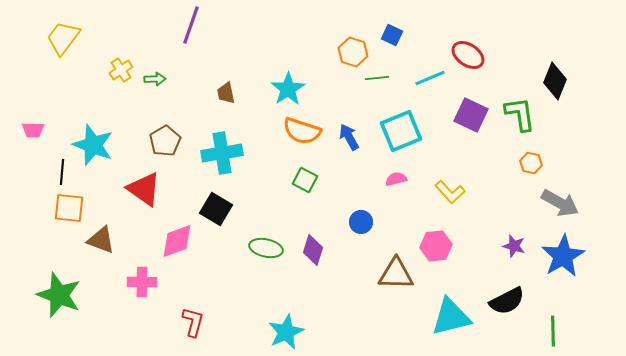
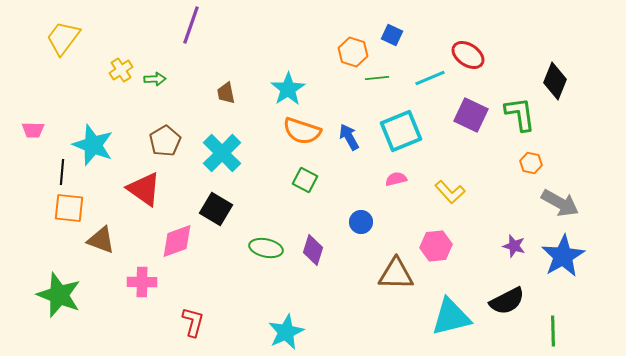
cyan cross at (222, 153): rotated 36 degrees counterclockwise
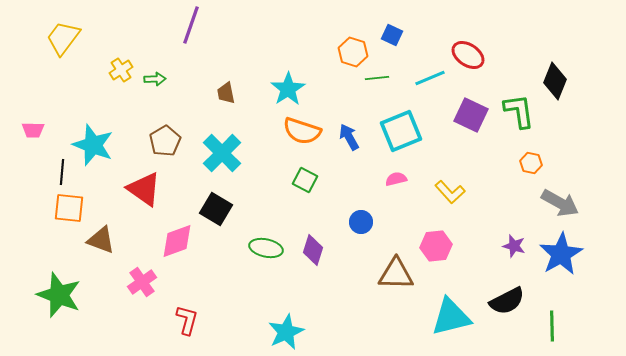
green L-shape at (520, 114): moved 1 px left, 3 px up
blue star at (563, 256): moved 2 px left, 2 px up
pink cross at (142, 282): rotated 36 degrees counterclockwise
red L-shape at (193, 322): moved 6 px left, 2 px up
green line at (553, 331): moved 1 px left, 5 px up
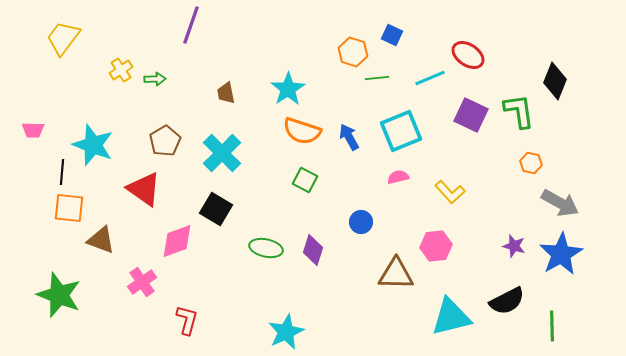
pink semicircle at (396, 179): moved 2 px right, 2 px up
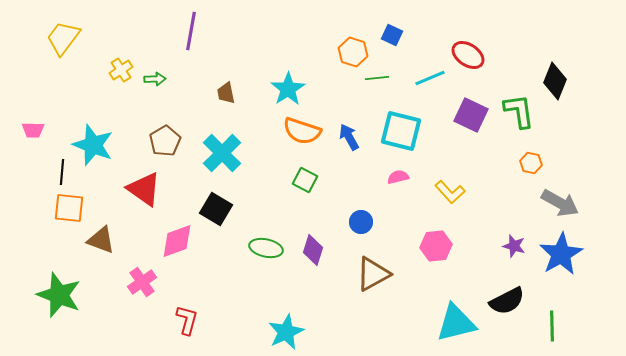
purple line at (191, 25): moved 6 px down; rotated 9 degrees counterclockwise
cyan square at (401, 131): rotated 36 degrees clockwise
brown triangle at (396, 274): moved 23 px left; rotated 30 degrees counterclockwise
cyan triangle at (451, 317): moved 5 px right, 6 px down
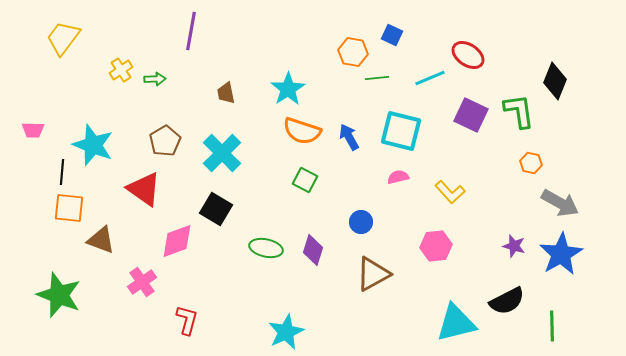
orange hexagon at (353, 52): rotated 8 degrees counterclockwise
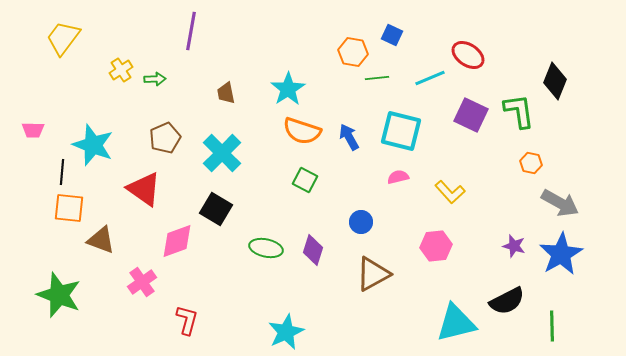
brown pentagon at (165, 141): moved 3 px up; rotated 8 degrees clockwise
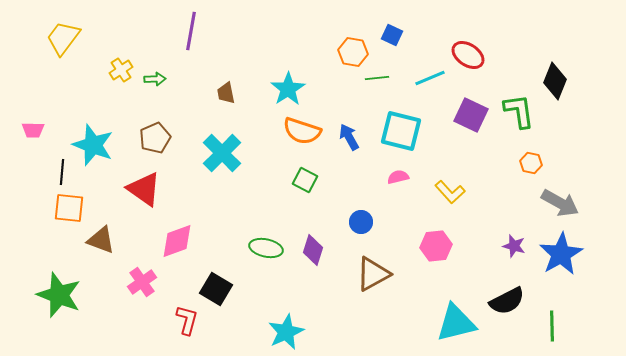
brown pentagon at (165, 138): moved 10 px left
black square at (216, 209): moved 80 px down
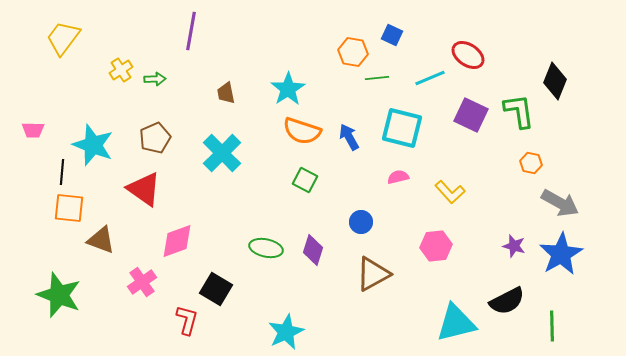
cyan square at (401, 131): moved 1 px right, 3 px up
